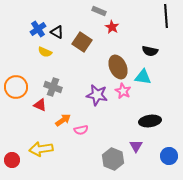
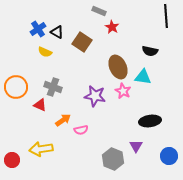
purple star: moved 2 px left, 1 px down
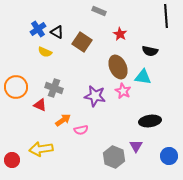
red star: moved 8 px right, 7 px down
gray cross: moved 1 px right, 1 px down
gray hexagon: moved 1 px right, 2 px up
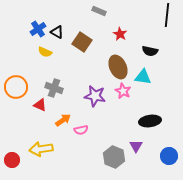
black line: moved 1 px right, 1 px up; rotated 10 degrees clockwise
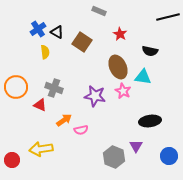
black line: moved 1 px right, 2 px down; rotated 70 degrees clockwise
yellow semicircle: rotated 120 degrees counterclockwise
orange arrow: moved 1 px right
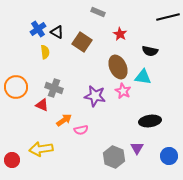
gray rectangle: moved 1 px left, 1 px down
red triangle: moved 2 px right
purple triangle: moved 1 px right, 2 px down
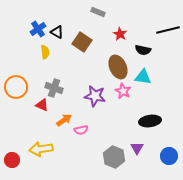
black line: moved 13 px down
black semicircle: moved 7 px left, 1 px up
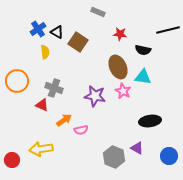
red star: rotated 24 degrees counterclockwise
brown square: moved 4 px left
orange circle: moved 1 px right, 6 px up
purple triangle: rotated 32 degrees counterclockwise
